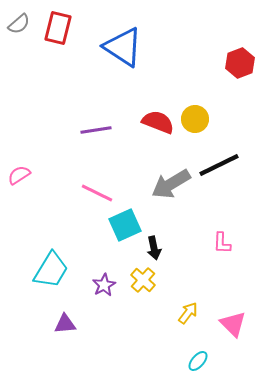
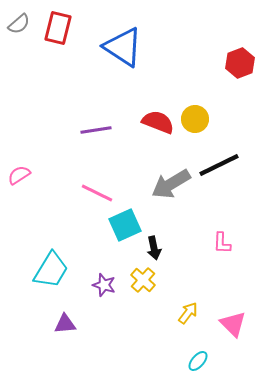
purple star: rotated 25 degrees counterclockwise
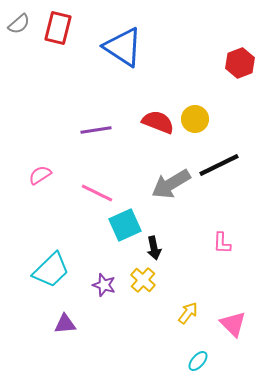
pink semicircle: moved 21 px right
cyan trapezoid: rotated 15 degrees clockwise
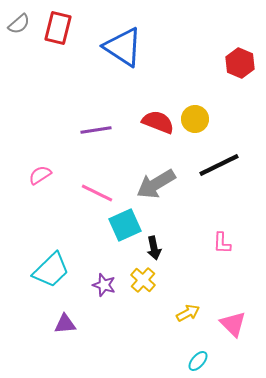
red hexagon: rotated 16 degrees counterclockwise
gray arrow: moved 15 px left
yellow arrow: rotated 25 degrees clockwise
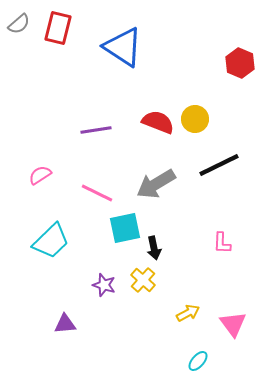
cyan square: moved 3 px down; rotated 12 degrees clockwise
cyan trapezoid: moved 29 px up
pink triangle: rotated 8 degrees clockwise
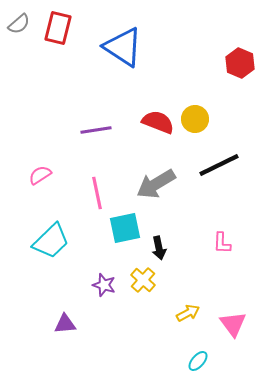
pink line: rotated 52 degrees clockwise
black arrow: moved 5 px right
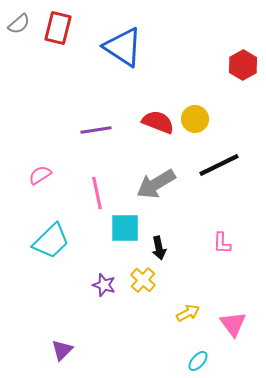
red hexagon: moved 3 px right, 2 px down; rotated 8 degrees clockwise
cyan square: rotated 12 degrees clockwise
purple triangle: moved 3 px left, 26 px down; rotated 40 degrees counterclockwise
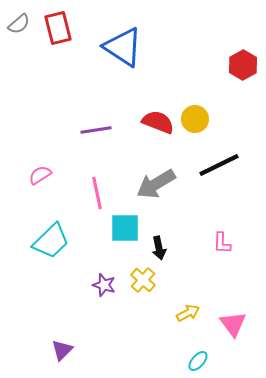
red rectangle: rotated 28 degrees counterclockwise
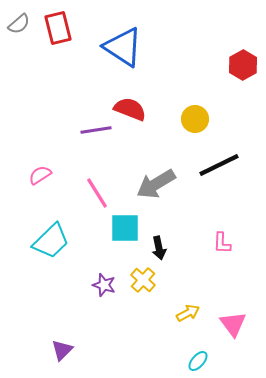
red semicircle: moved 28 px left, 13 px up
pink line: rotated 20 degrees counterclockwise
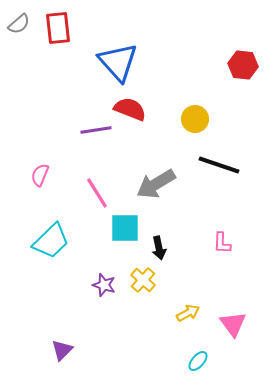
red rectangle: rotated 8 degrees clockwise
blue triangle: moved 5 px left, 15 px down; rotated 15 degrees clockwise
red hexagon: rotated 24 degrees counterclockwise
black line: rotated 45 degrees clockwise
pink semicircle: rotated 35 degrees counterclockwise
